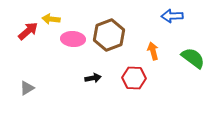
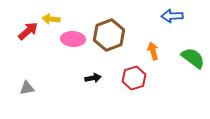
red hexagon: rotated 20 degrees counterclockwise
gray triangle: rotated 21 degrees clockwise
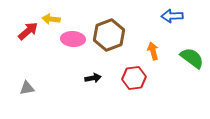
green semicircle: moved 1 px left
red hexagon: rotated 10 degrees clockwise
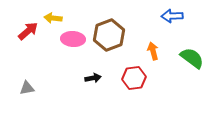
yellow arrow: moved 2 px right, 1 px up
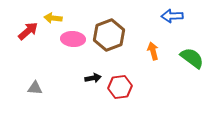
red hexagon: moved 14 px left, 9 px down
gray triangle: moved 8 px right; rotated 14 degrees clockwise
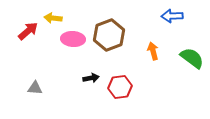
black arrow: moved 2 px left
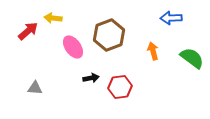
blue arrow: moved 1 px left, 2 px down
pink ellipse: moved 8 px down; rotated 50 degrees clockwise
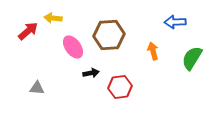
blue arrow: moved 4 px right, 4 px down
brown hexagon: rotated 16 degrees clockwise
green semicircle: rotated 95 degrees counterclockwise
black arrow: moved 5 px up
gray triangle: moved 2 px right
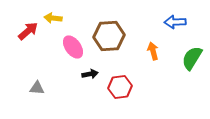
brown hexagon: moved 1 px down
black arrow: moved 1 px left, 1 px down
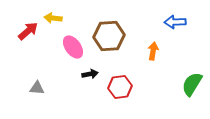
orange arrow: rotated 24 degrees clockwise
green semicircle: moved 26 px down
